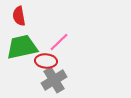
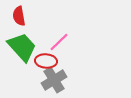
green trapezoid: rotated 60 degrees clockwise
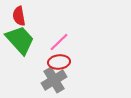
green trapezoid: moved 2 px left, 7 px up
red ellipse: moved 13 px right, 1 px down; rotated 10 degrees counterclockwise
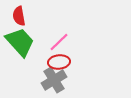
green trapezoid: moved 2 px down
